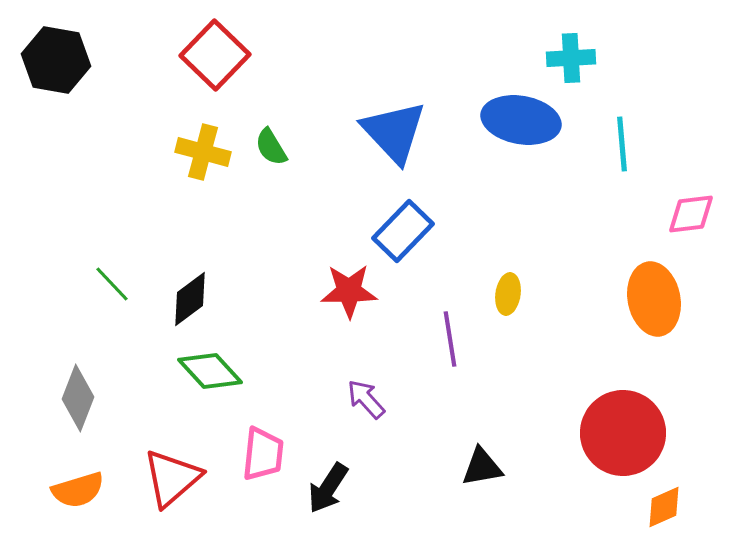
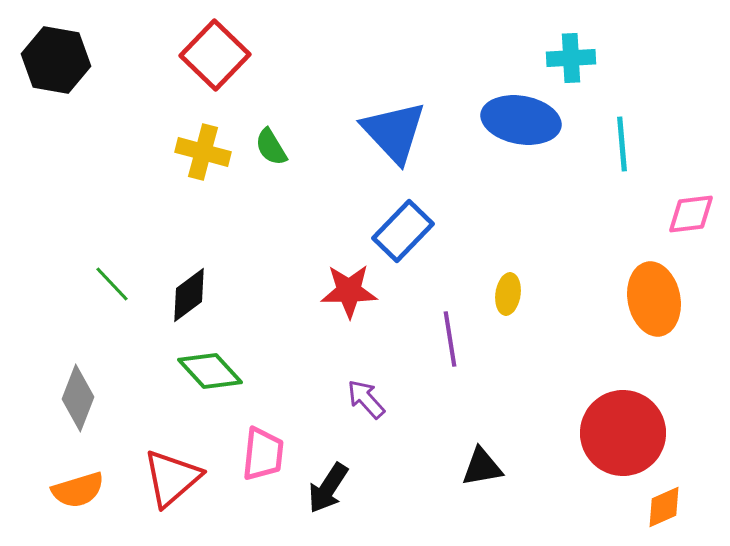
black diamond: moved 1 px left, 4 px up
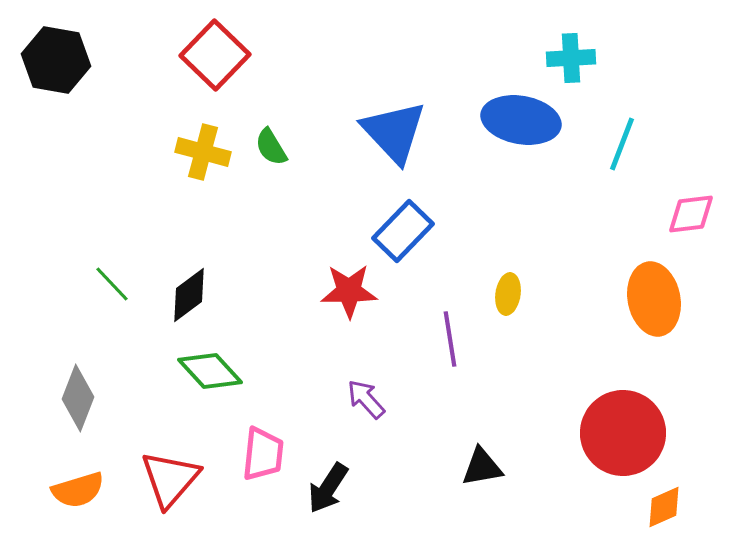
cyan line: rotated 26 degrees clockwise
red triangle: moved 2 px left, 1 px down; rotated 8 degrees counterclockwise
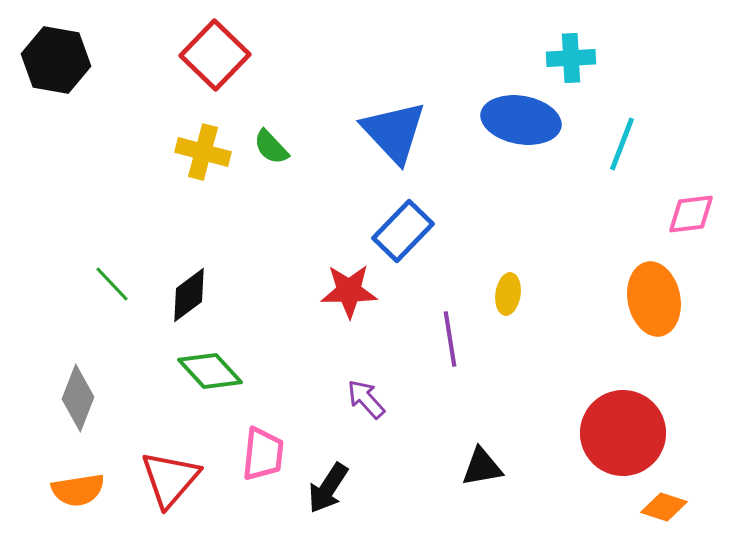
green semicircle: rotated 12 degrees counterclockwise
orange semicircle: rotated 8 degrees clockwise
orange diamond: rotated 42 degrees clockwise
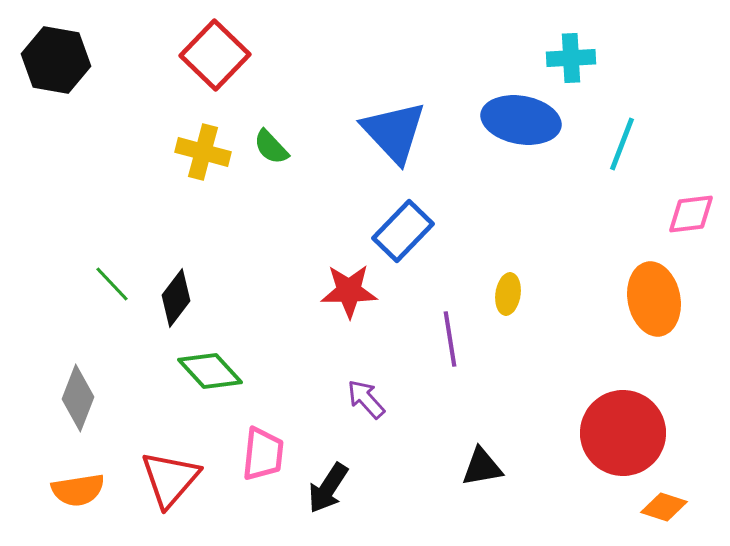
black diamond: moved 13 px left, 3 px down; rotated 16 degrees counterclockwise
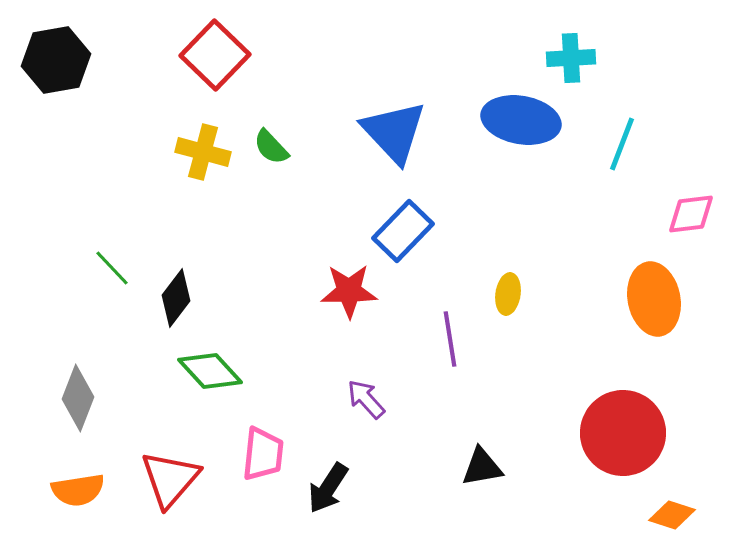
black hexagon: rotated 20 degrees counterclockwise
green line: moved 16 px up
orange diamond: moved 8 px right, 8 px down
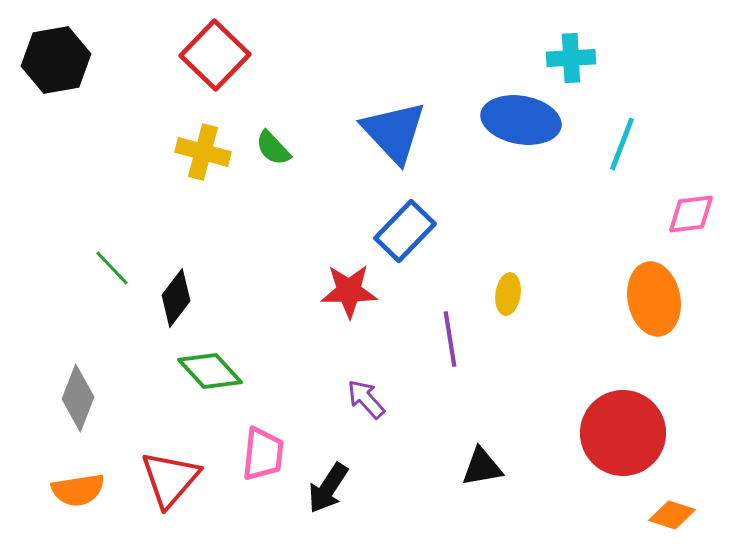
green semicircle: moved 2 px right, 1 px down
blue rectangle: moved 2 px right
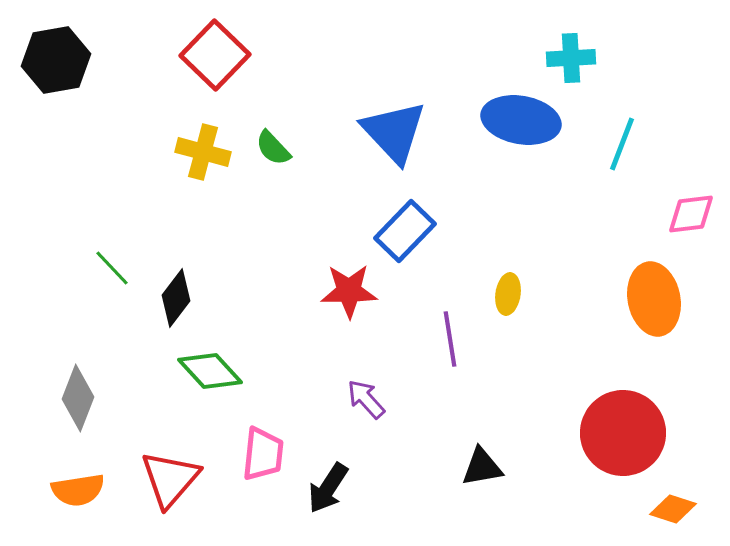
orange diamond: moved 1 px right, 6 px up
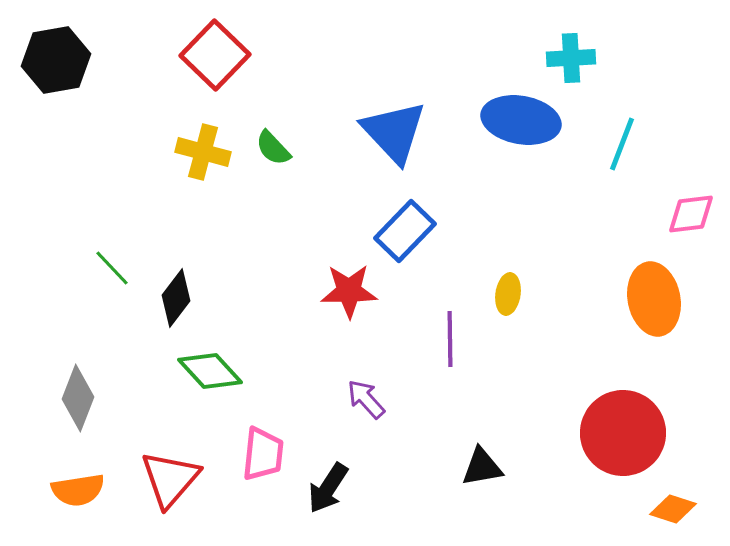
purple line: rotated 8 degrees clockwise
